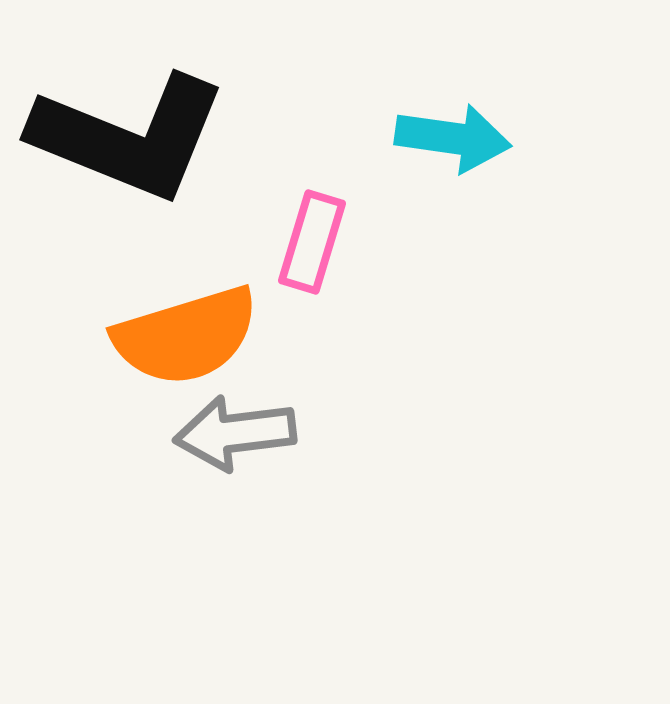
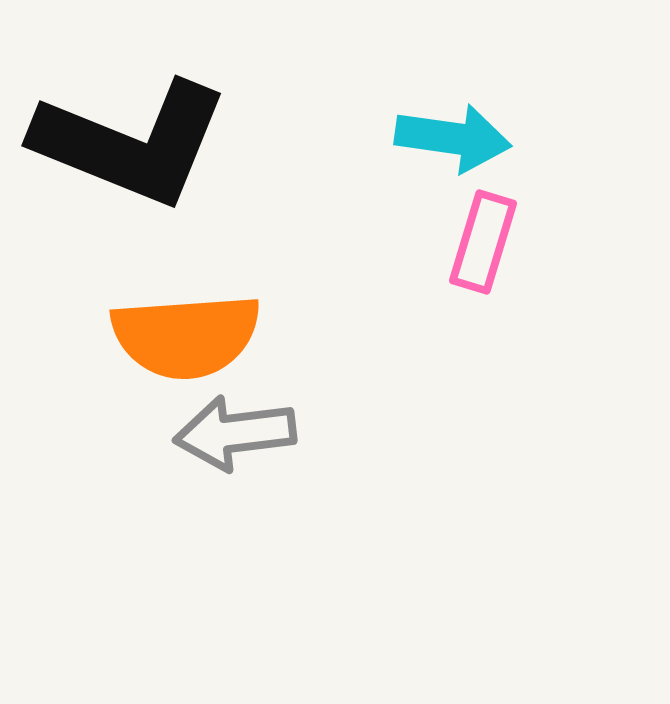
black L-shape: moved 2 px right, 6 px down
pink rectangle: moved 171 px right
orange semicircle: rotated 13 degrees clockwise
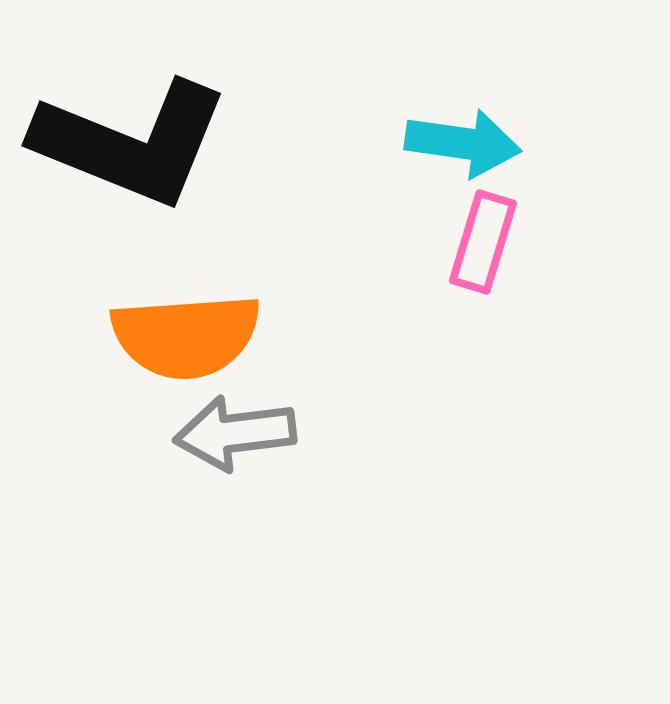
cyan arrow: moved 10 px right, 5 px down
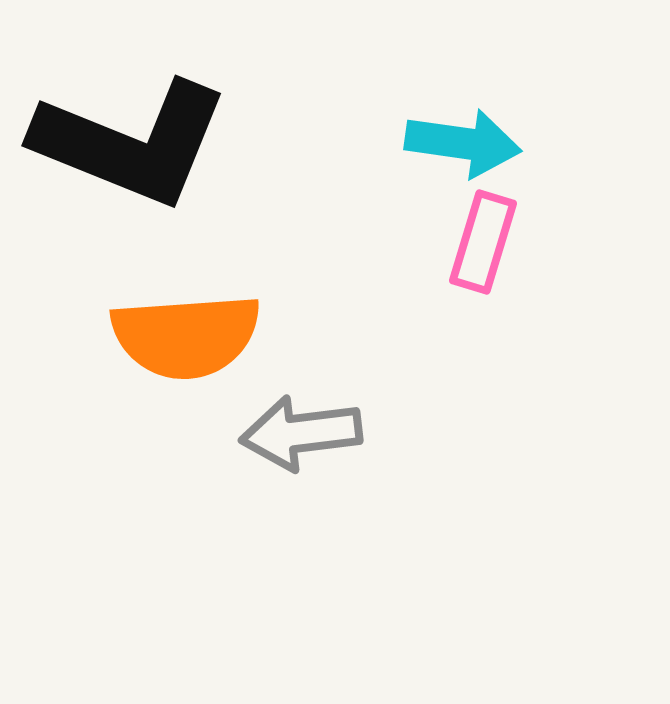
gray arrow: moved 66 px right
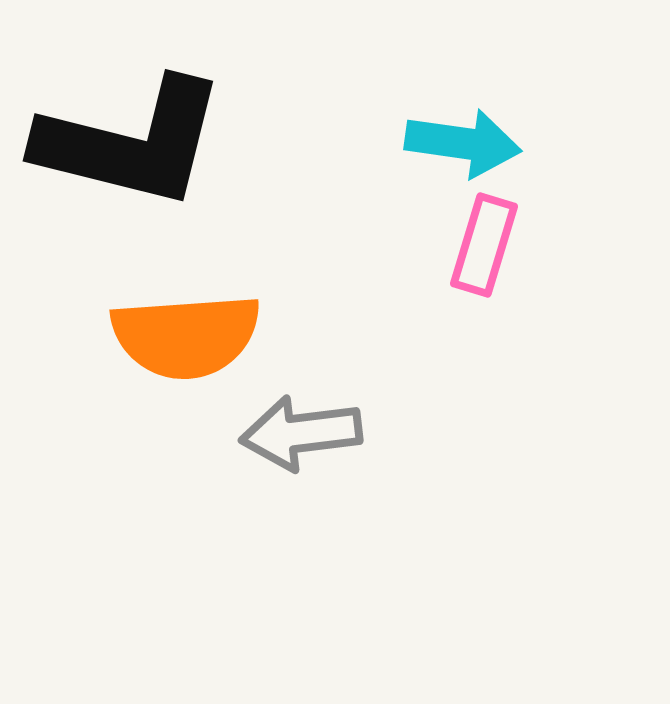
black L-shape: rotated 8 degrees counterclockwise
pink rectangle: moved 1 px right, 3 px down
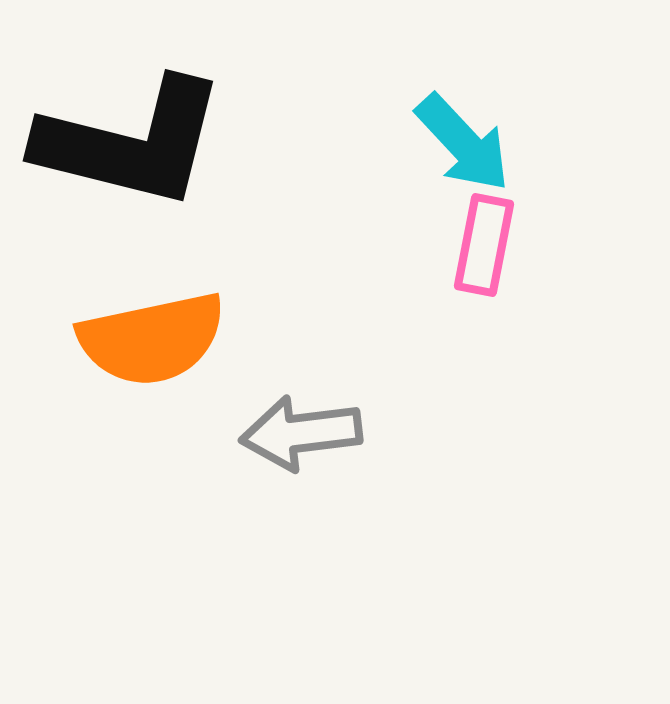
cyan arrow: rotated 39 degrees clockwise
pink rectangle: rotated 6 degrees counterclockwise
orange semicircle: moved 34 px left, 3 px down; rotated 8 degrees counterclockwise
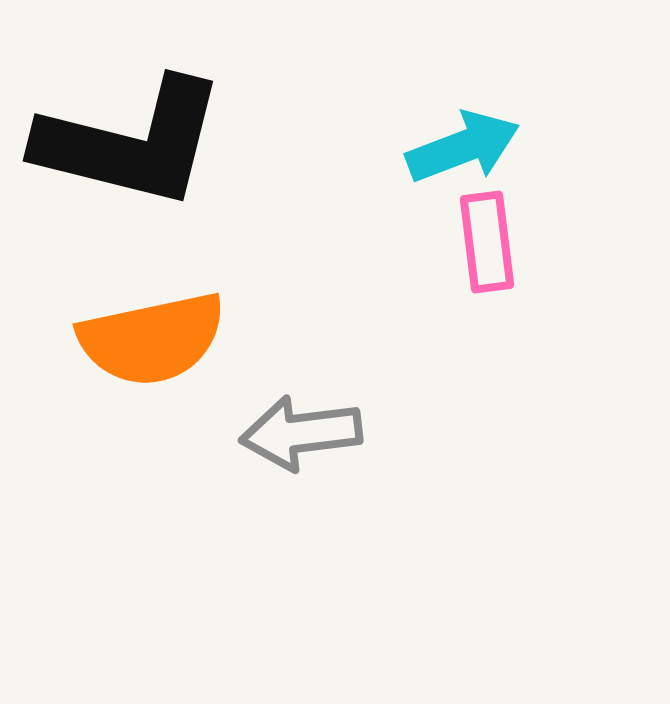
cyan arrow: moved 4 px down; rotated 68 degrees counterclockwise
pink rectangle: moved 3 px right, 3 px up; rotated 18 degrees counterclockwise
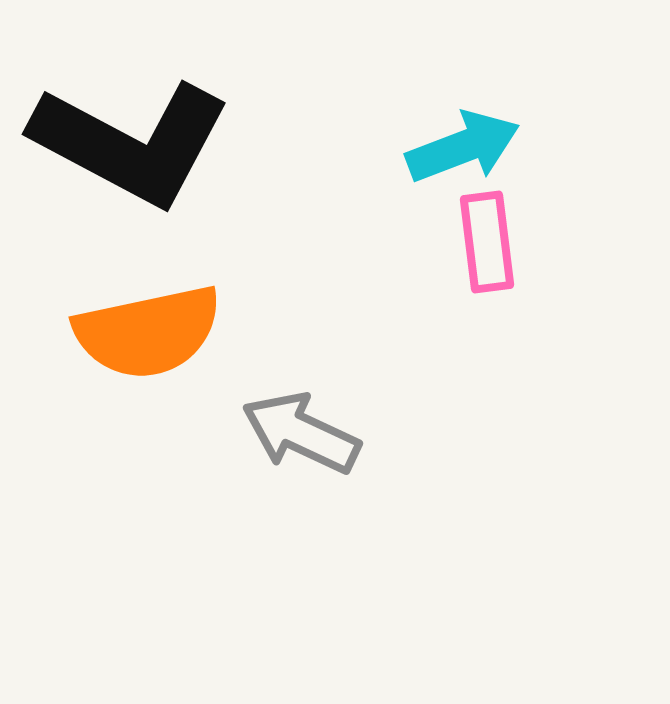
black L-shape: rotated 14 degrees clockwise
orange semicircle: moved 4 px left, 7 px up
gray arrow: rotated 32 degrees clockwise
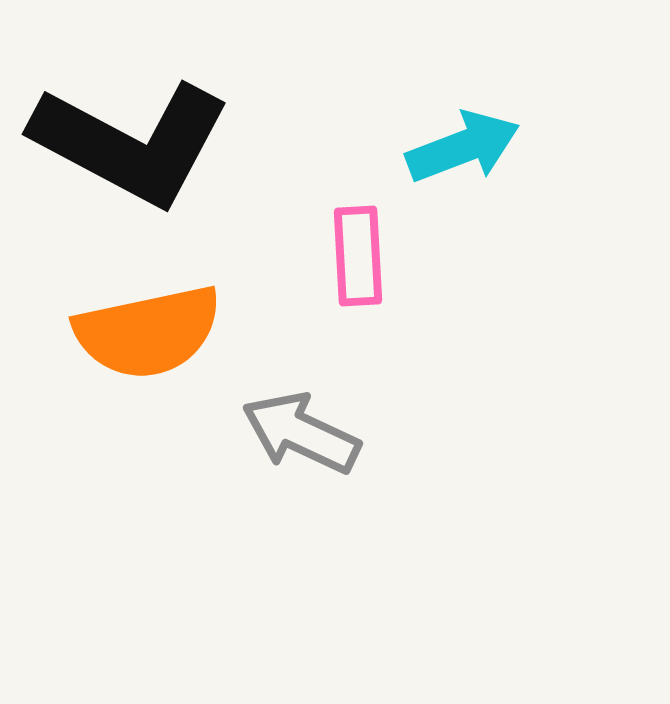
pink rectangle: moved 129 px left, 14 px down; rotated 4 degrees clockwise
